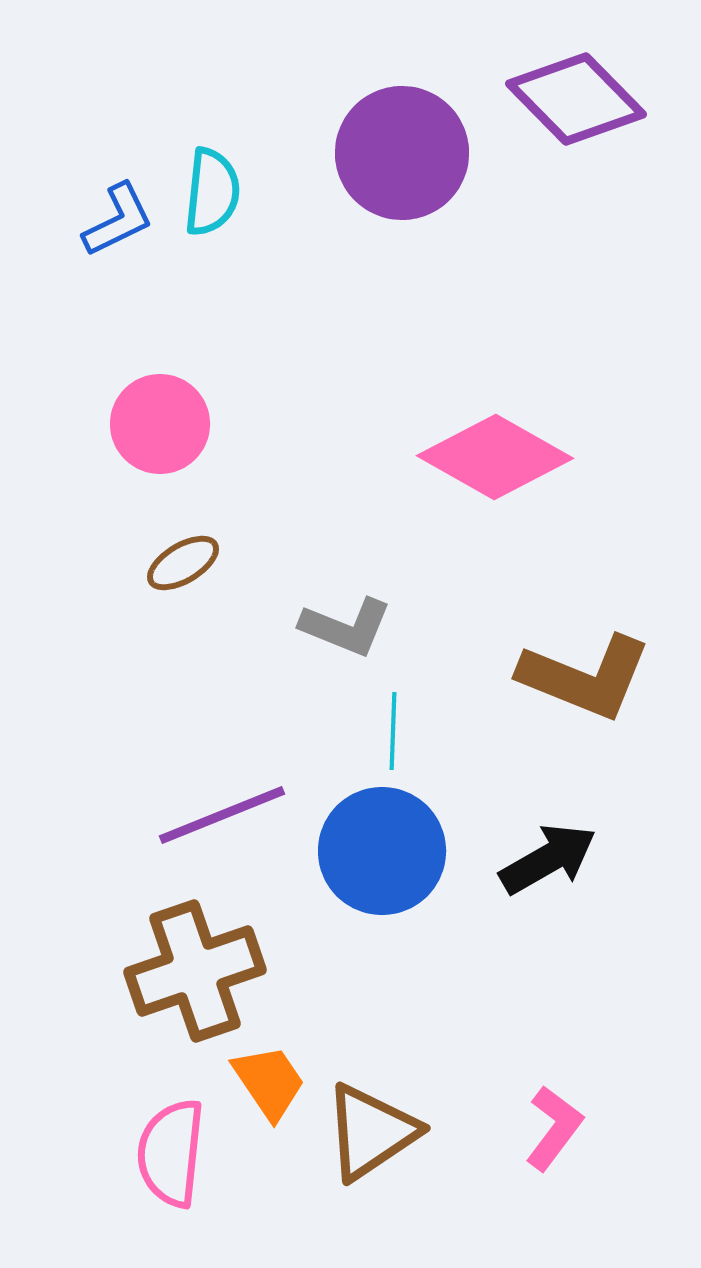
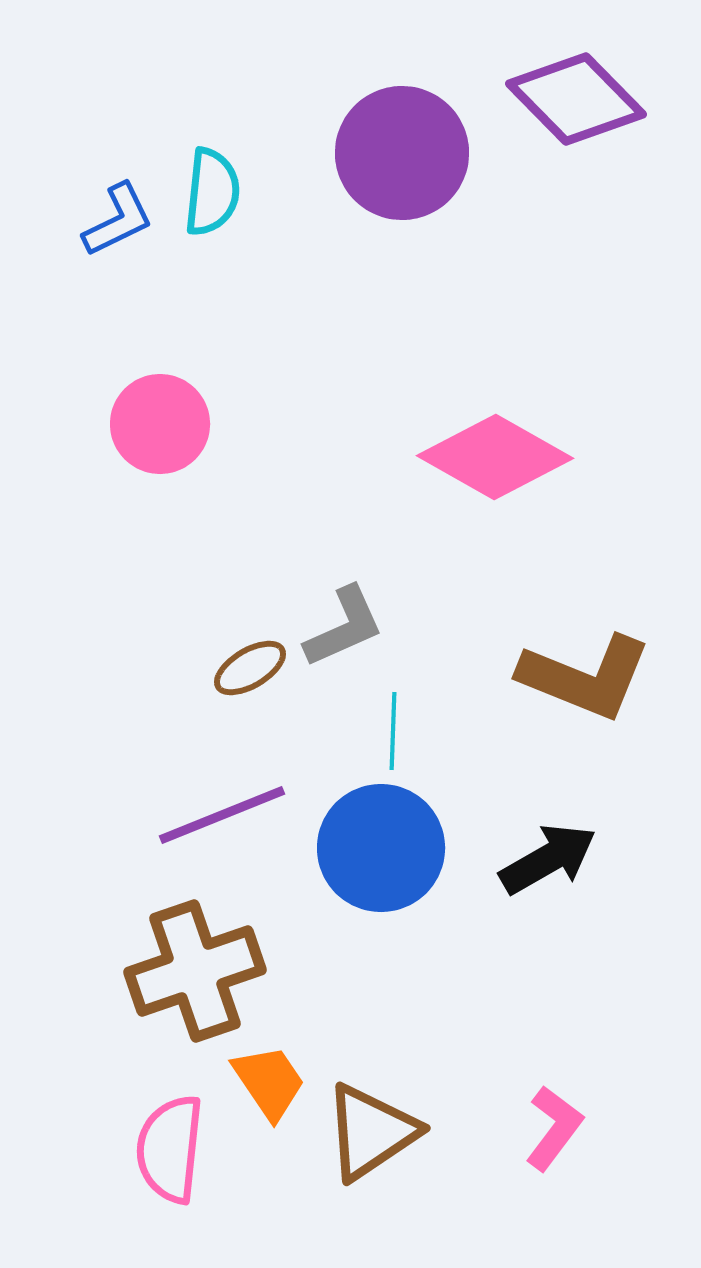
brown ellipse: moved 67 px right, 105 px down
gray L-shape: moved 2 px left; rotated 46 degrees counterclockwise
blue circle: moved 1 px left, 3 px up
pink semicircle: moved 1 px left, 4 px up
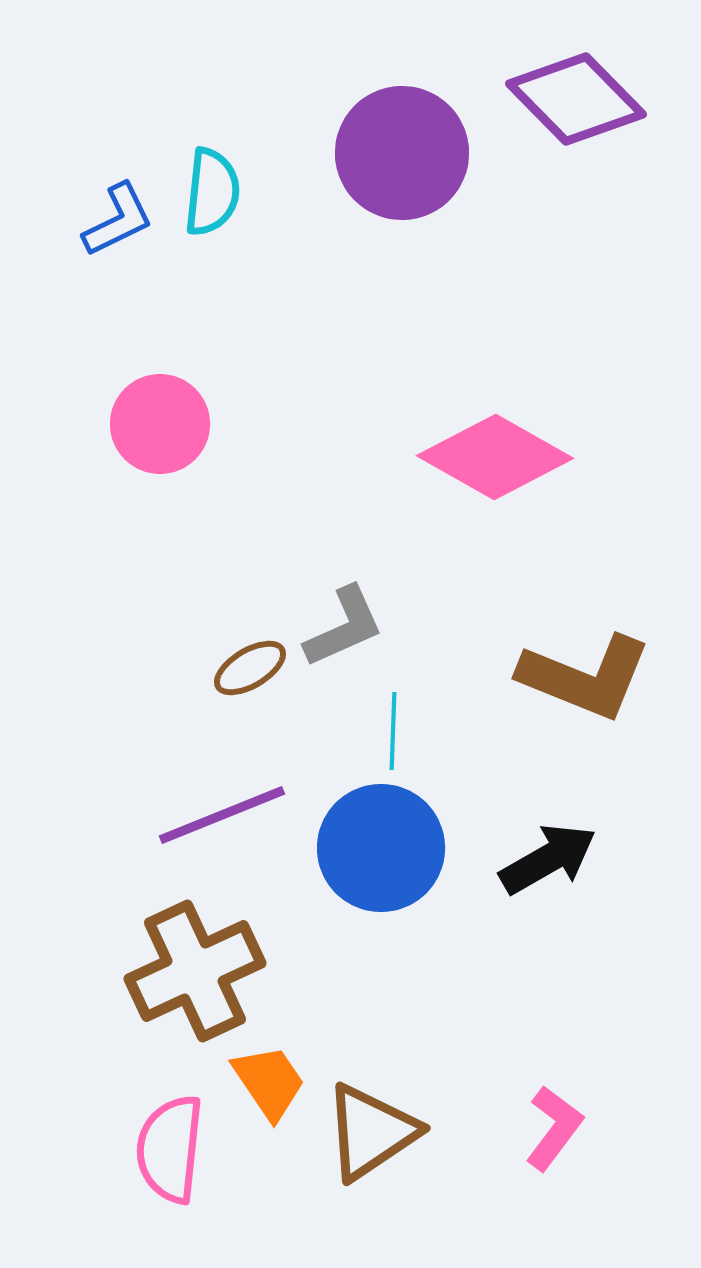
brown cross: rotated 6 degrees counterclockwise
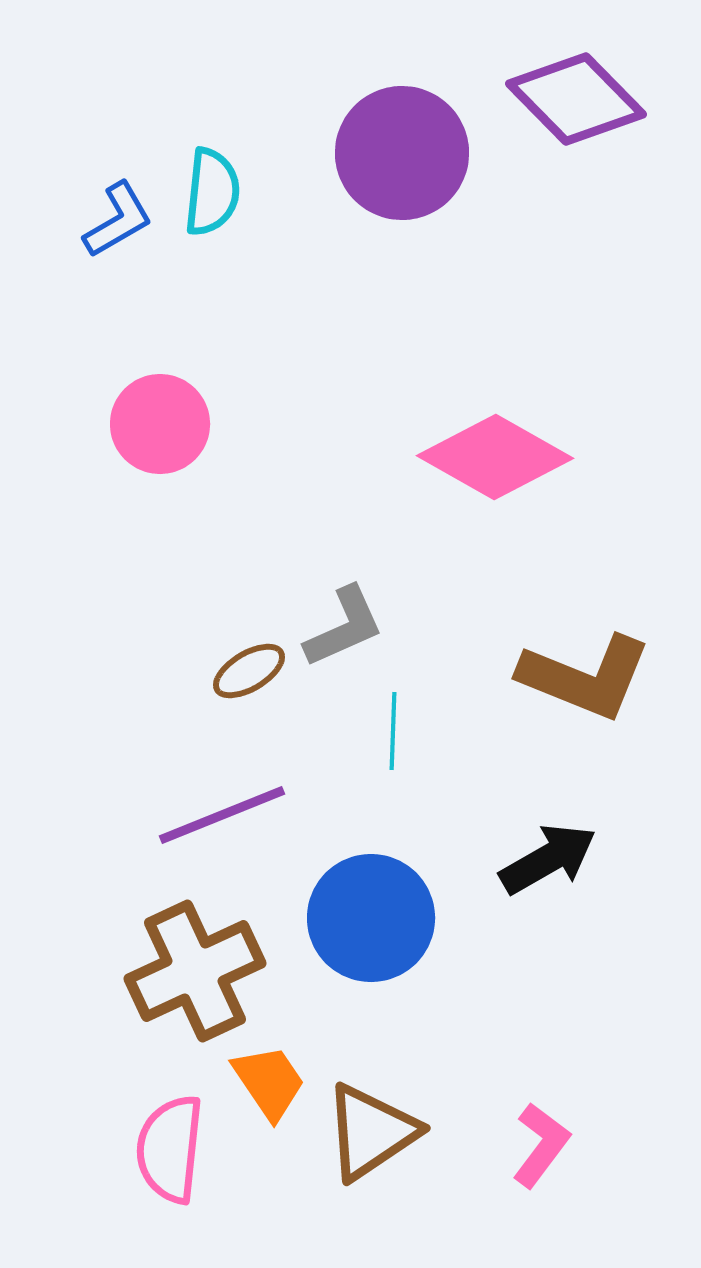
blue L-shape: rotated 4 degrees counterclockwise
brown ellipse: moved 1 px left, 3 px down
blue circle: moved 10 px left, 70 px down
pink L-shape: moved 13 px left, 17 px down
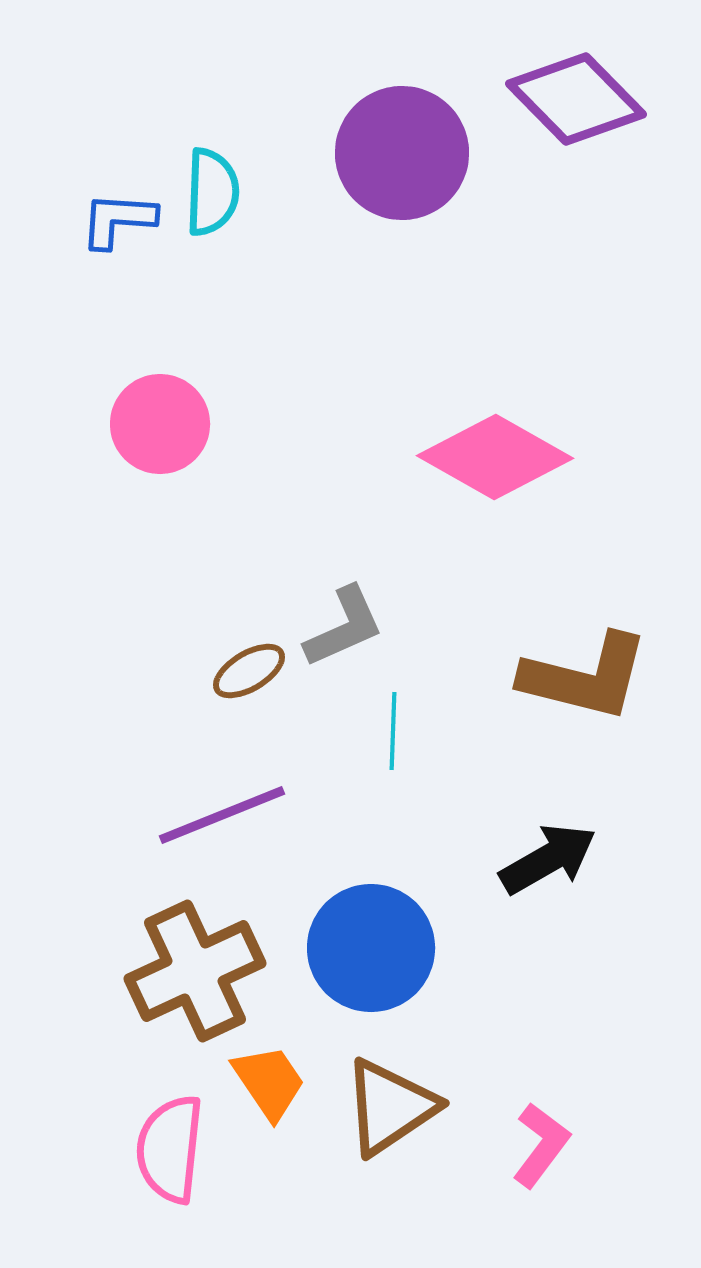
cyan semicircle: rotated 4 degrees counterclockwise
blue L-shape: rotated 146 degrees counterclockwise
brown L-shape: rotated 8 degrees counterclockwise
blue circle: moved 30 px down
brown triangle: moved 19 px right, 25 px up
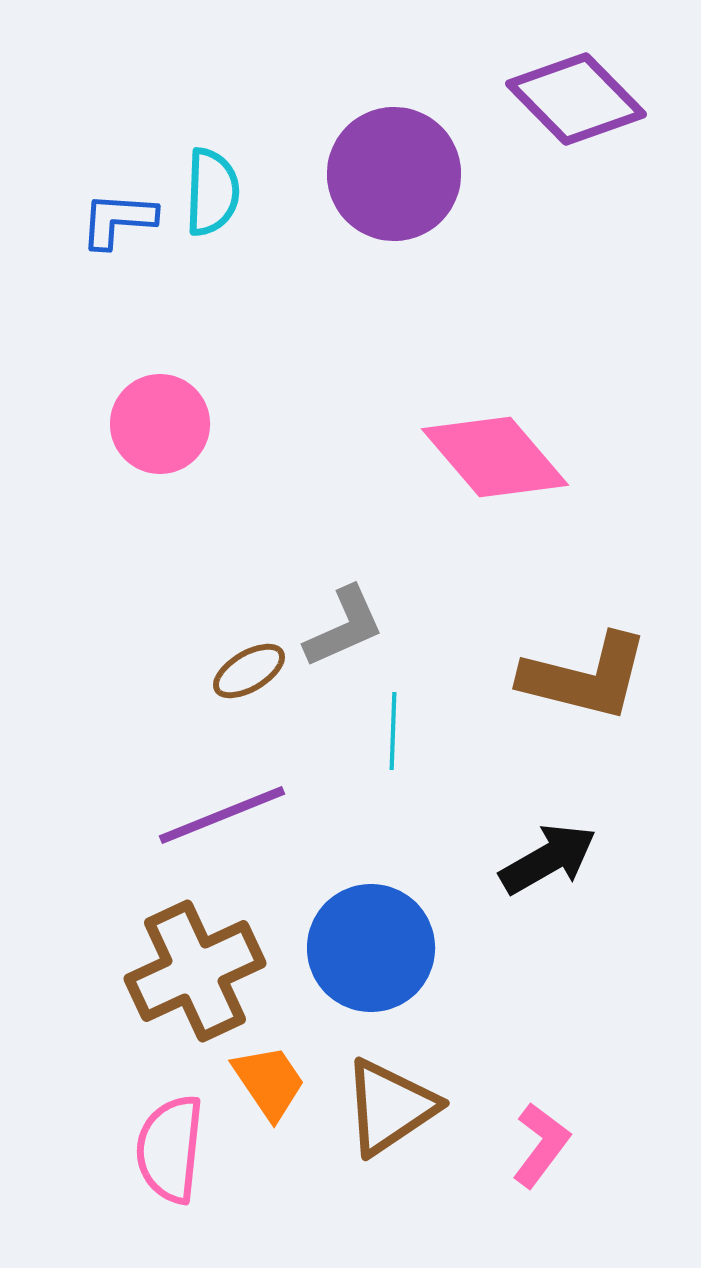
purple circle: moved 8 px left, 21 px down
pink diamond: rotated 20 degrees clockwise
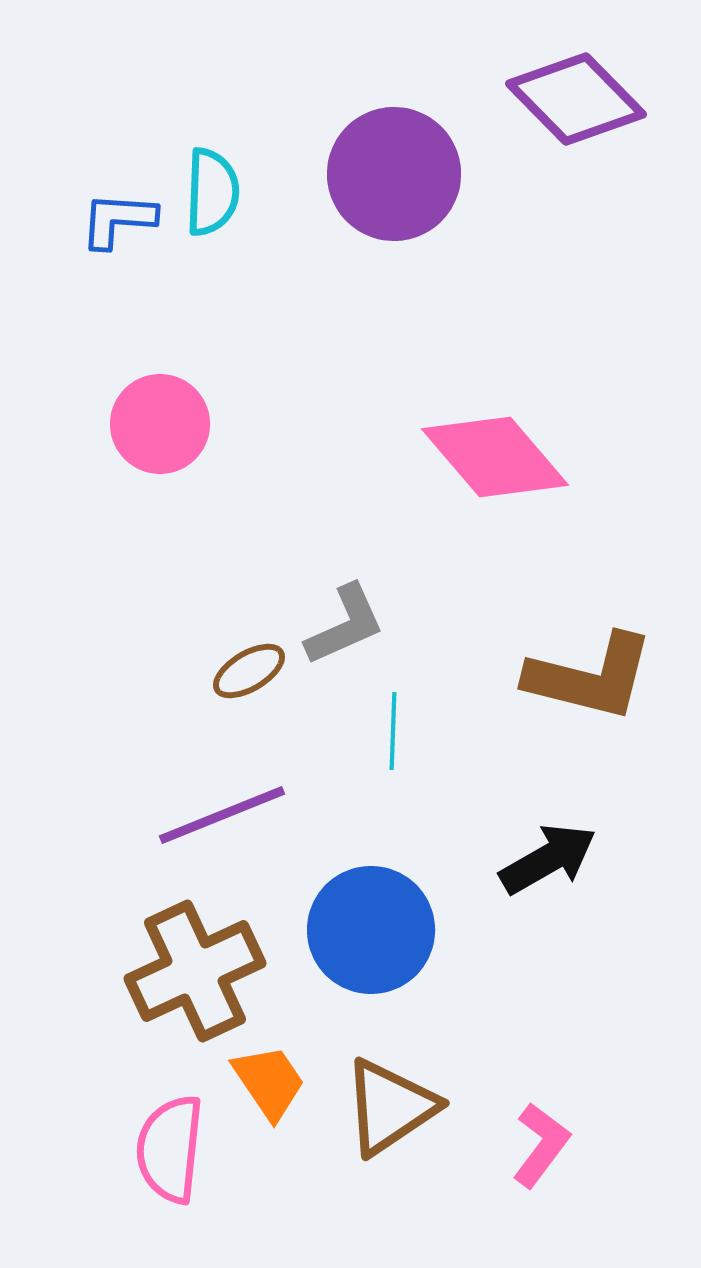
gray L-shape: moved 1 px right, 2 px up
brown L-shape: moved 5 px right
blue circle: moved 18 px up
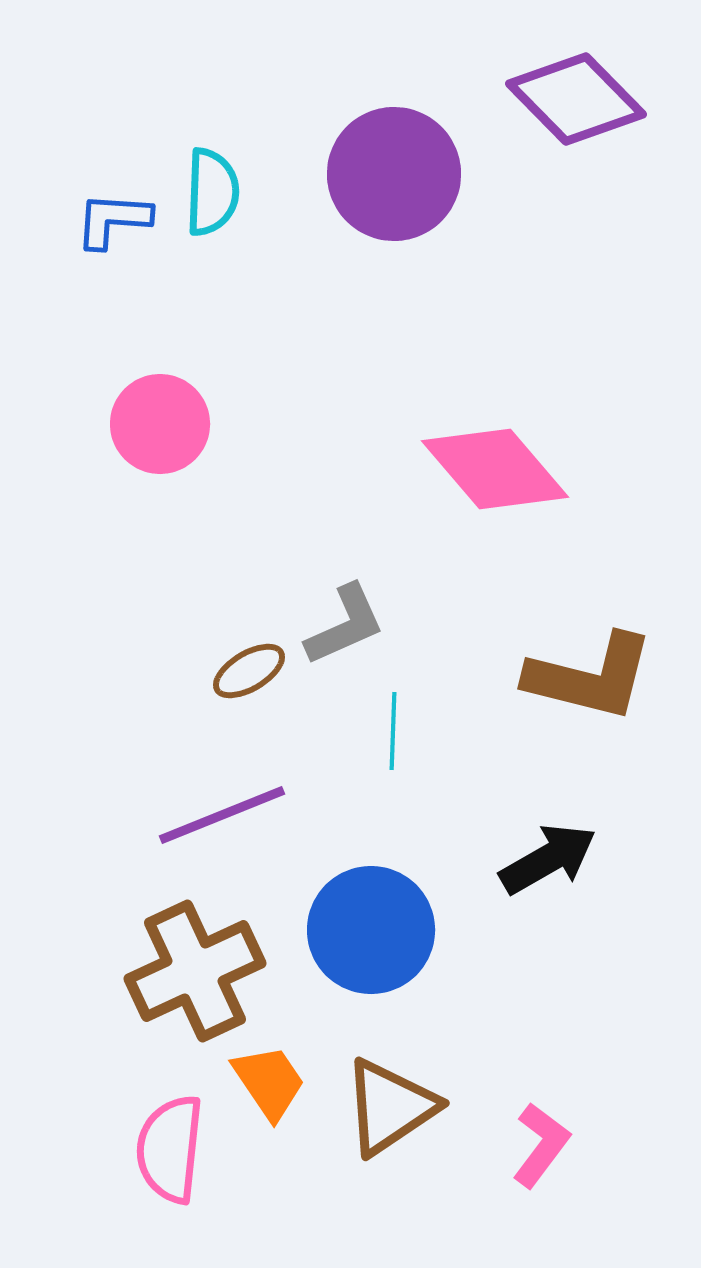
blue L-shape: moved 5 px left
pink diamond: moved 12 px down
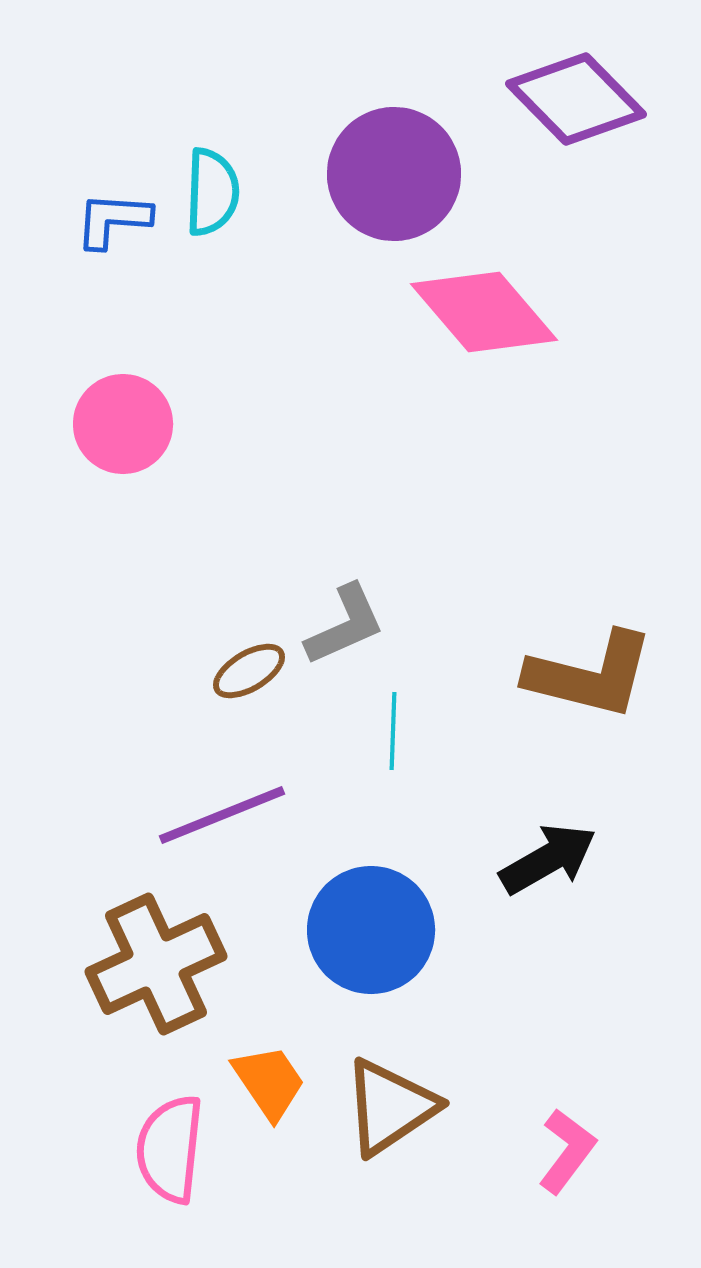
pink circle: moved 37 px left
pink diamond: moved 11 px left, 157 px up
brown L-shape: moved 2 px up
brown cross: moved 39 px left, 7 px up
pink L-shape: moved 26 px right, 6 px down
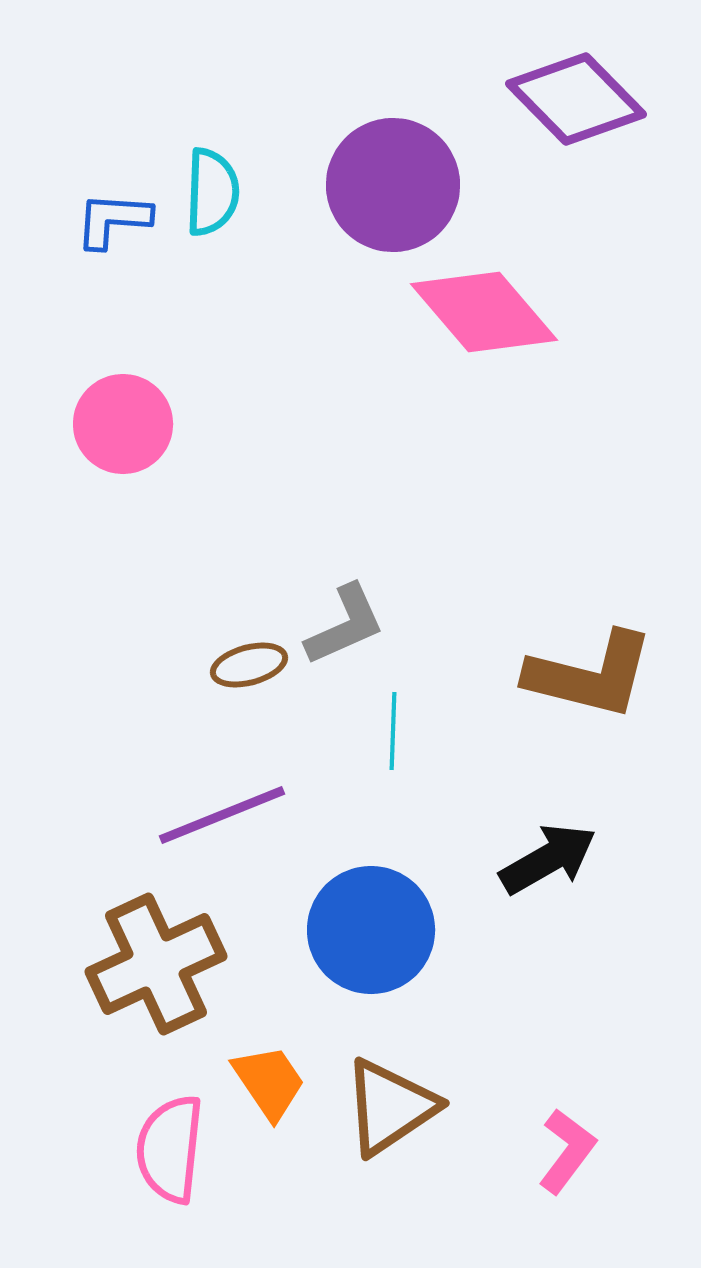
purple circle: moved 1 px left, 11 px down
brown ellipse: moved 6 px up; rotated 16 degrees clockwise
